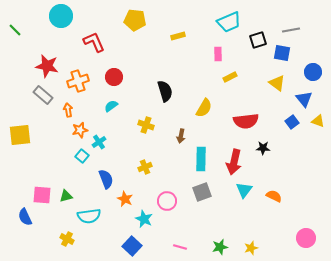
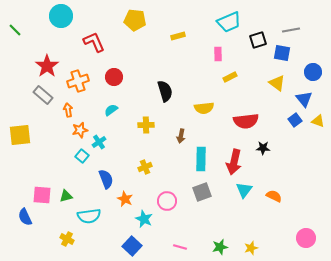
red star at (47, 66): rotated 25 degrees clockwise
cyan semicircle at (111, 106): moved 4 px down
yellow semicircle at (204, 108): rotated 54 degrees clockwise
blue square at (292, 122): moved 3 px right, 2 px up
yellow cross at (146, 125): rotated 21 degrees counterclockwise
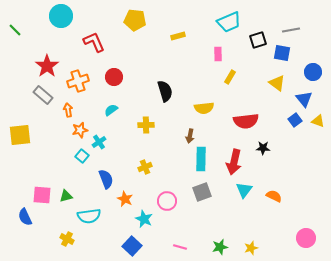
yellow rectangle at (230, 77): rotated 32 degrees counterclockwise
brown arrow at (181, 136): moved 9 px right
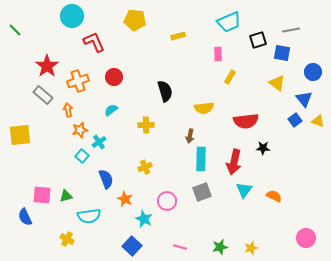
cyan circle at (61, 16): moved 11 px right
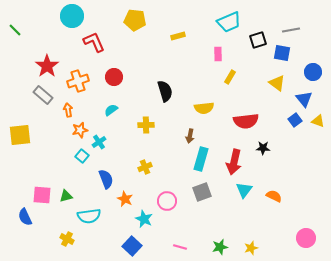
cyan rectangle at (201, 159): rotated 15 degrees clockwise
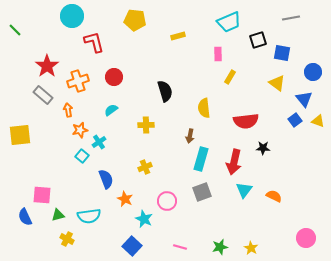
gray line at (291, 30): moved 12 px up
red L-shape at (94, 42): rotated 10 degrees clockwise
yellow semicircle at (204, 108): rotated 90 degrees clockwise
green triangle at (66, 196): moved 8 px left, 19 px down
yellow star at (251, 248): rotated 24 degrees counterclockwise
